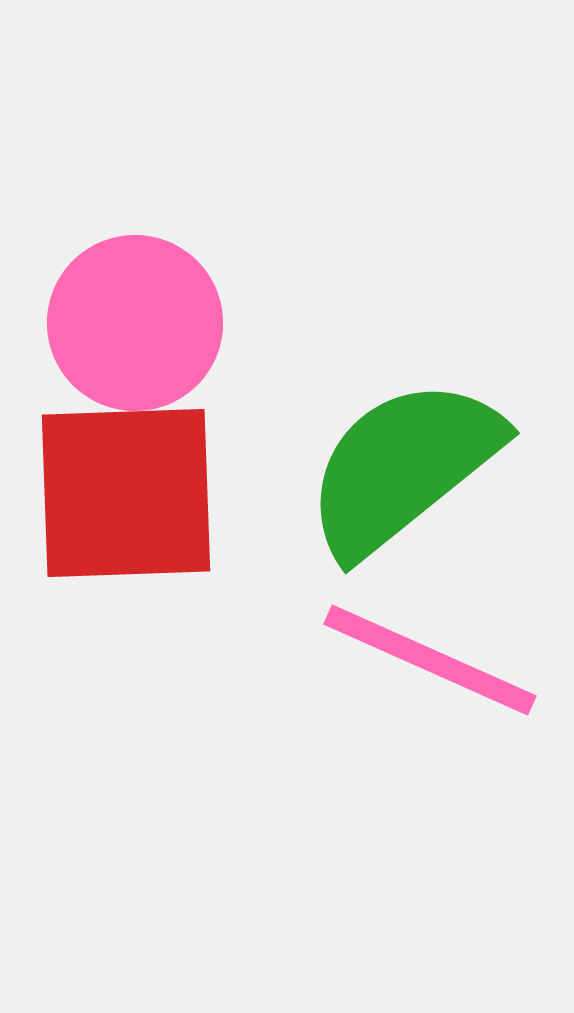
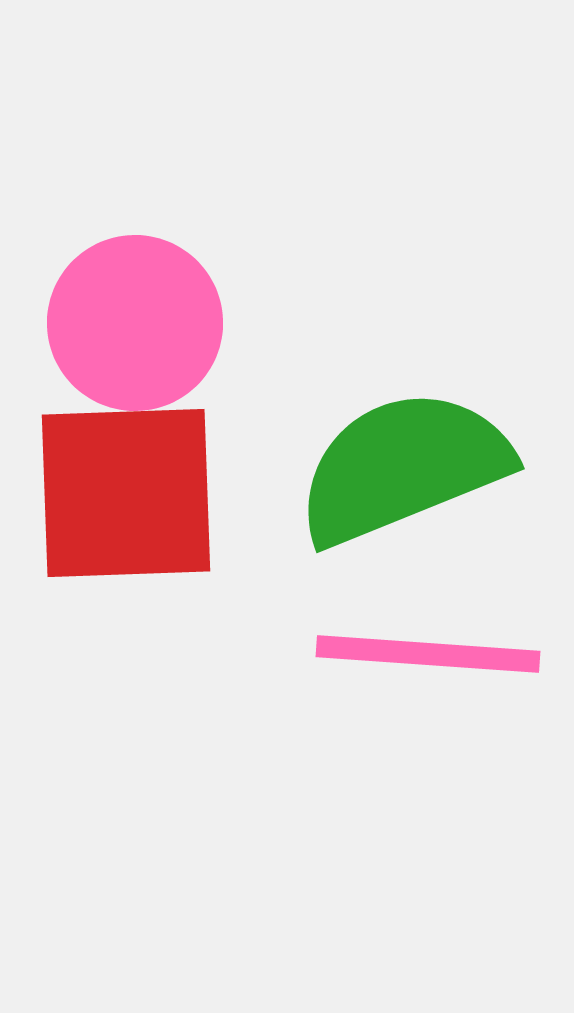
green semicircle: rotated 17 degrees clockwise
pink line: moved 2 px left, 6 px up; rotated 20 degrees counterclockwise
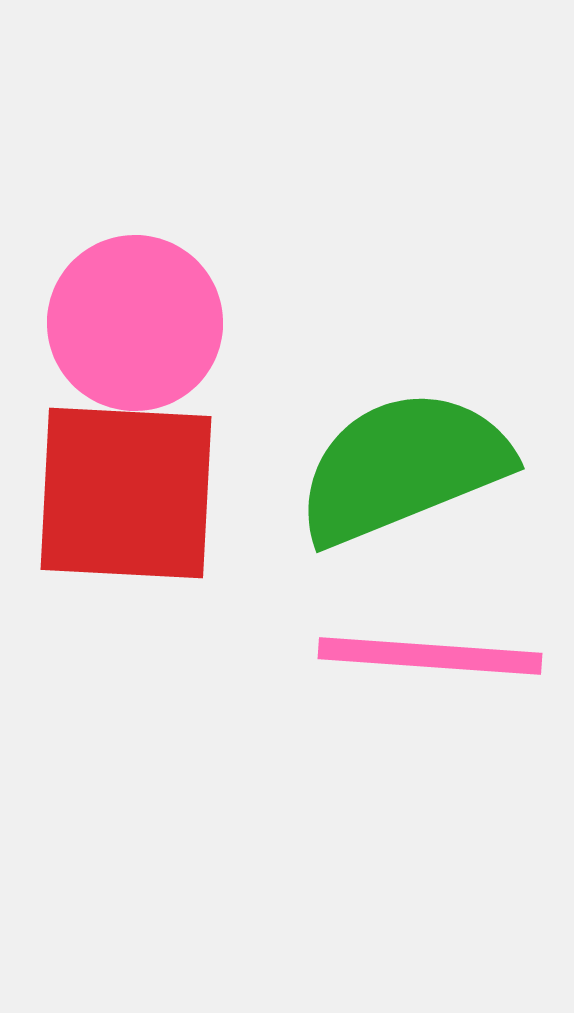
red square: rotated 5 degrees clockwise
pink line: moved 2 px right, 2 px down
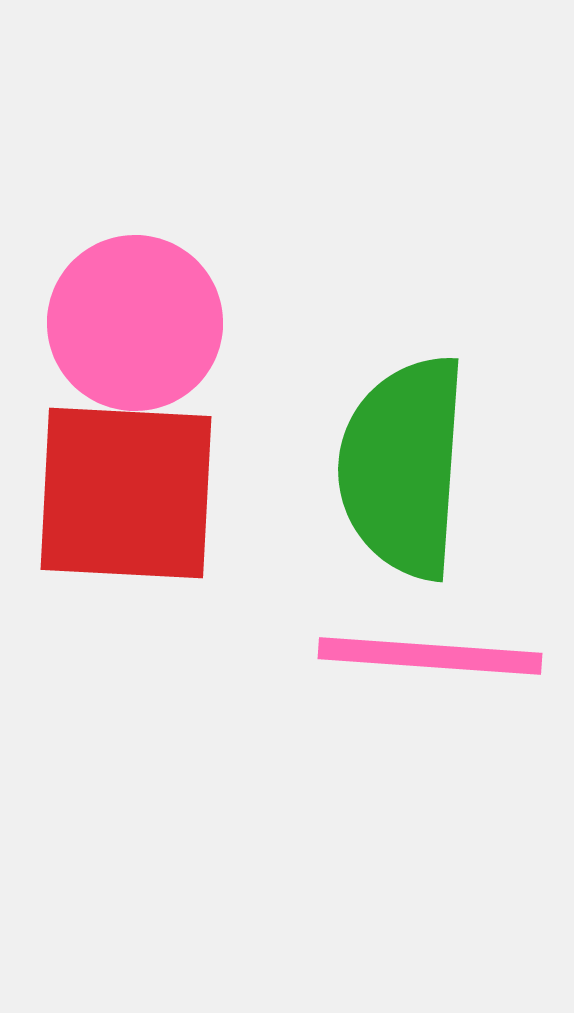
green semicircle: rotated 64 degrees counterclockwise
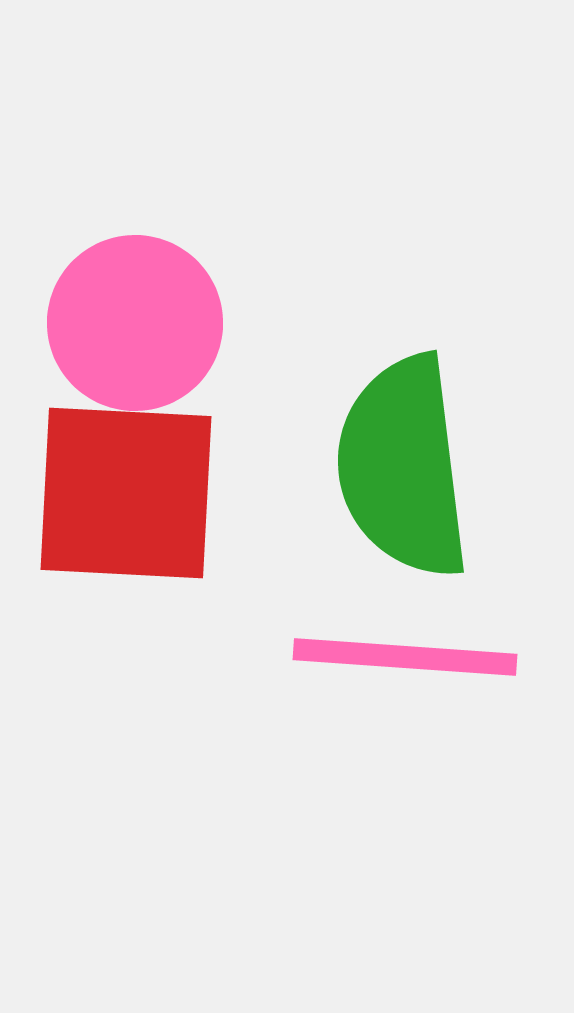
green semicircle: rotated 11 degrees counterclockwise
pink line: moved 25 px left, 1 px down
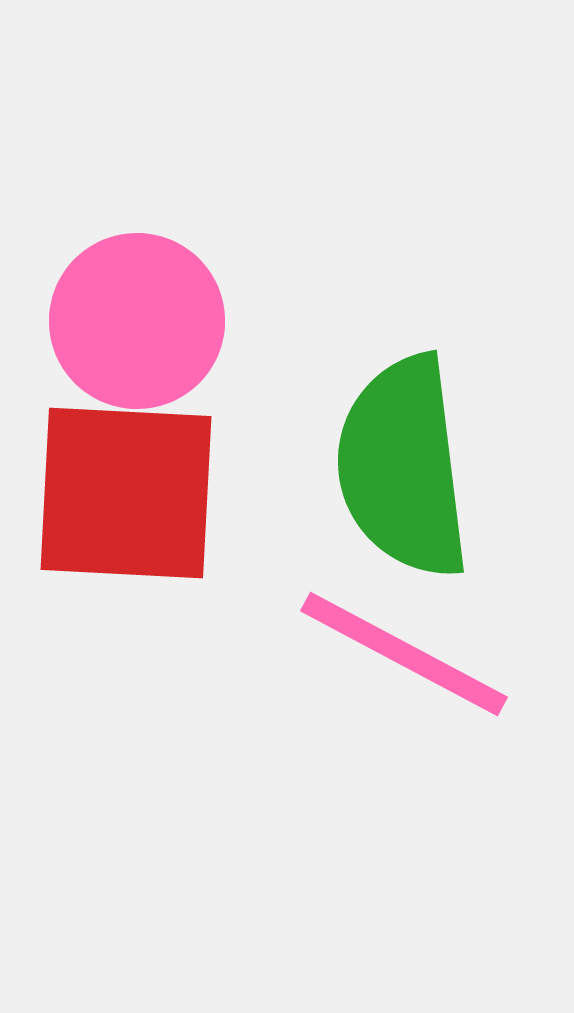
pink circle: moved 2 px right, 2 px up
pink line: moved 1 px left, 3 px up; rotated 24 degrees clockwise
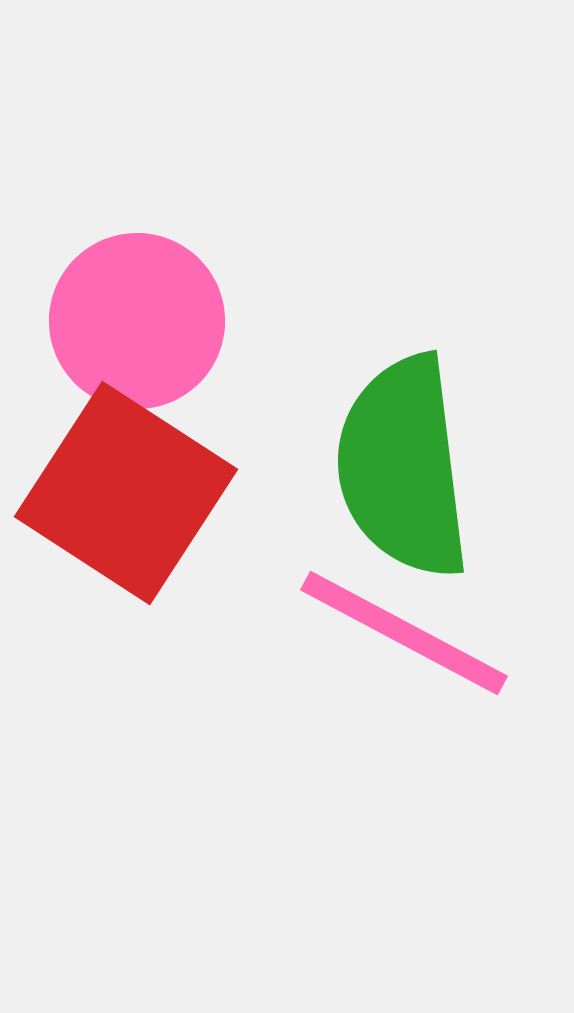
red square: rotated 30 degrees clockwise
pink line: moved 21 px up
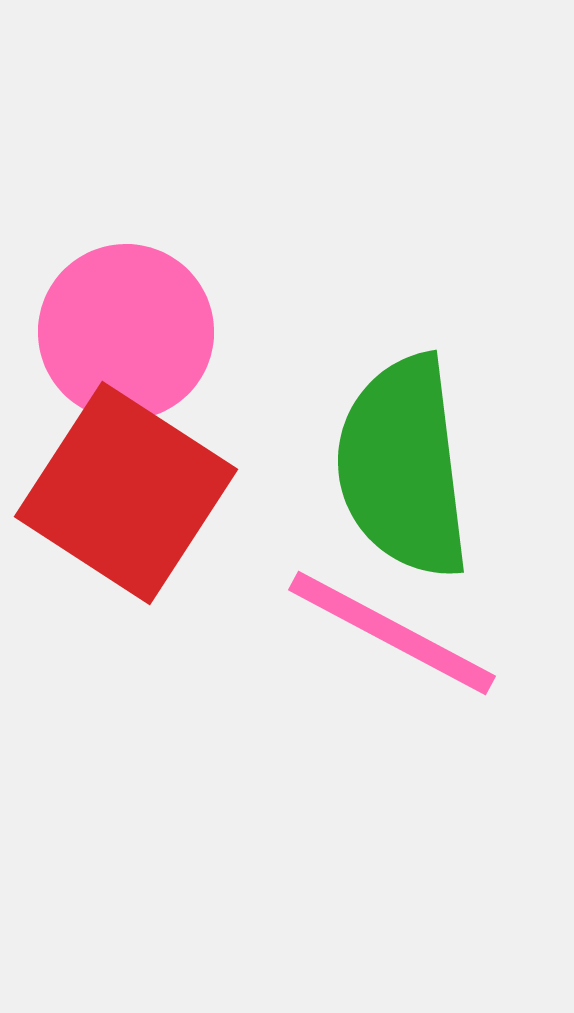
pink circle: moved 11 px left, 11 px down
pink line: moved 12 px left
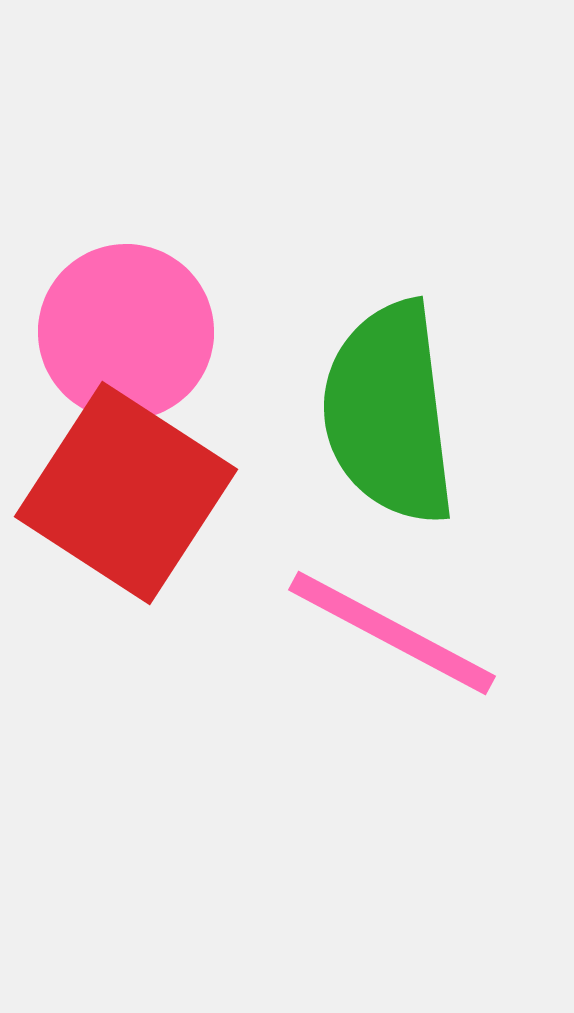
green semicircle: moved 14 px left, 54 px up
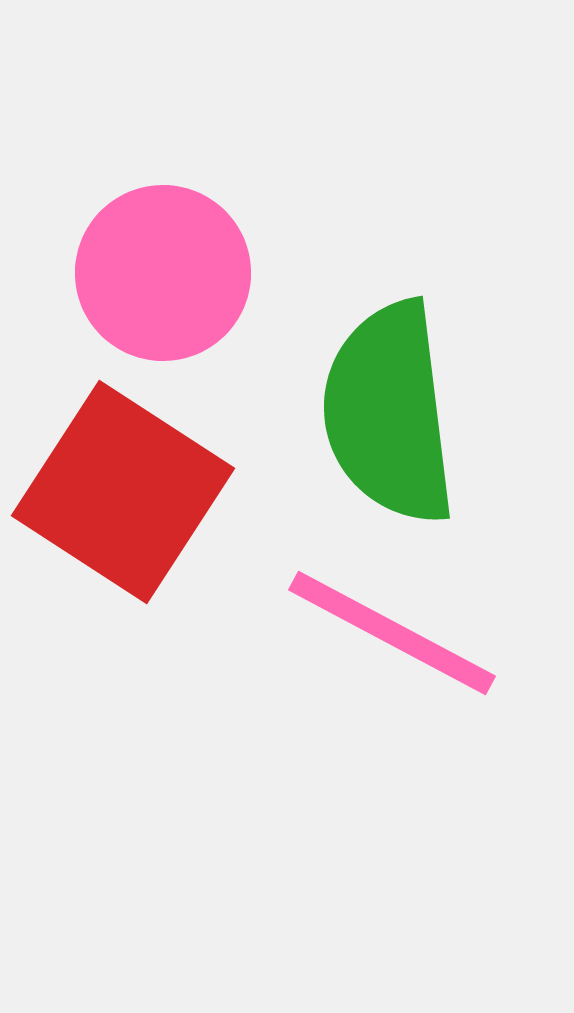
pink circle: moved 37 px right, 59 px up
red square: moved 3 px left, 1 px up
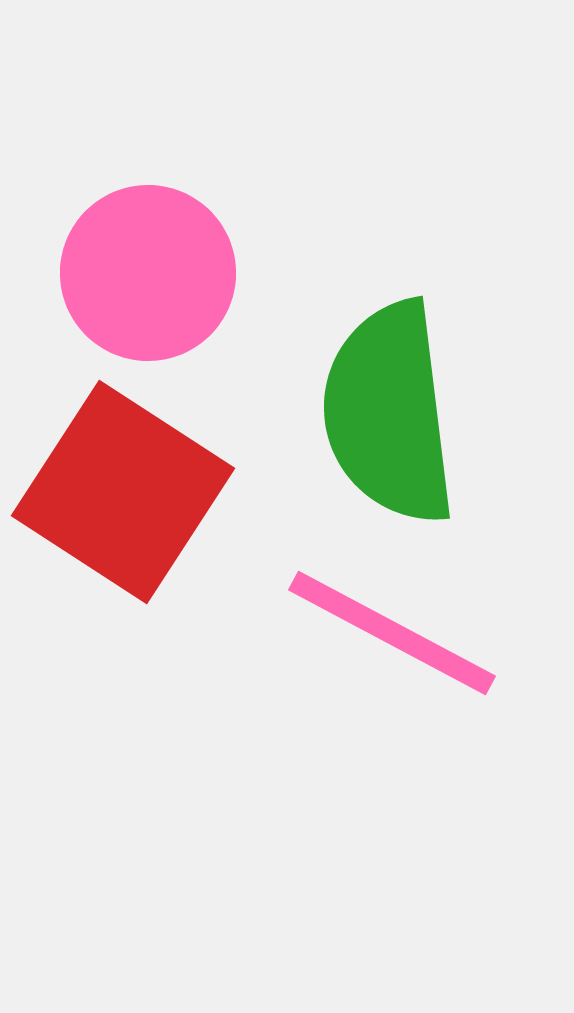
pink circle: moved 15 px left
